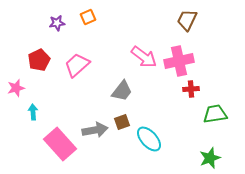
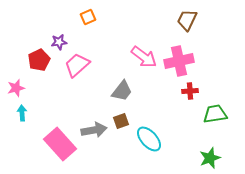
purple star: moved 2 px right, 19 px down
red cross: moved 1 px left, 2 px down
cyan arrow: moved 11 px left, 1 px down
brown square: moved 1 px left, 1 px up
gray arrow: moved 1 px left
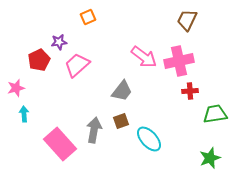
cyan arrow: moved 2 px right, 1 px down
gray arrow: rotated 70 degrees counterclockwise
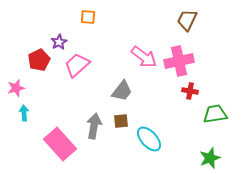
orange square: rotated 28 degrees clockwise
purple star: rotated 21 degrees counterclockwise
red cross: rotated 14 degrees clockwise
cyan arrow: moved 1 px up
brown square: rotated 14 degrees clockwise
gray arrow: moved 4 px up
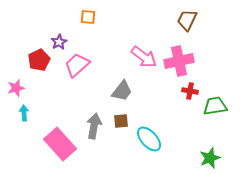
green trapezoid: moved 8 px up
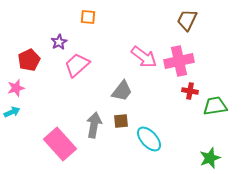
red pentagon: moved 10 px left
cyan arrow: moved 12 px left, 1 px up; rotated 70 degrees clockwise
gray arrow: moved 1 px up
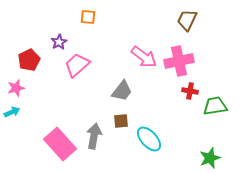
gray arrow: moved 11 px down
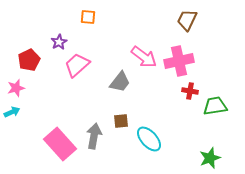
gray trapezoid: moved 2 px left, 9 px up
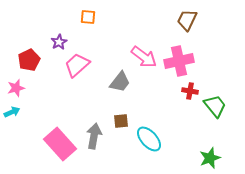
green trapezoid: rotated 60 degrees clockwise
